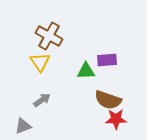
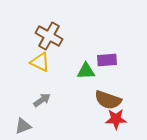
yellow triangle: rotated 30 degrees counterclockwise
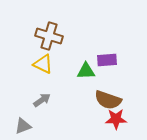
brown cross: rotated 12 degrees counterclockwise
yellow triangle: moved 3 px right, 2 px down
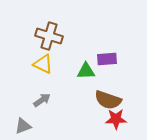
purple rectangle: moved 1 px up
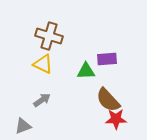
brown semicircle: rotated 28 degrees clockwise
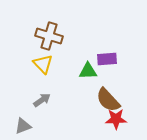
yellow triangle: rotated 20 degrees clockwise
green triangle: moved 2 px right
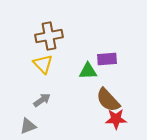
brown cross: rotated 28 degrees counterclockwise
gray triangle: moved 5 px right
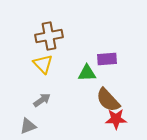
green triangle: moved 1 px left, 2 px down
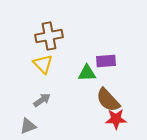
purple rectangle: moved 1 px left, 2 px down
